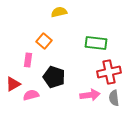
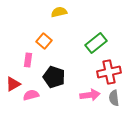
green rectangle: rotated 45 degrees counterclockwise
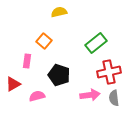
pink rectangle: moved 1 px left, 1 px down
black pentagon: moved 5 px right, 2 px up
pink semicircle: moved 6 px right, 1 px down
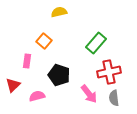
green rectangle: rotated 10 degrees counterclockwise
red triangle: moved 1 px down; rotated 14 degrees counterclockwise
pink arrow: moved 1 px left, 1 px up; rotated 60 degrees clockwise
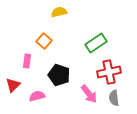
green rectangle: rotated 15 degrees clockwise
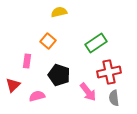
orange square: moved 4 px right
pink arrow: moved 1 px left, 2 px up
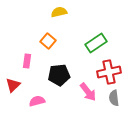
black pentagon: rotated 25 degrees counterclockwise
pink semicircle: moved 5 px down
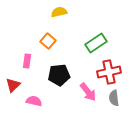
pink semicircle: moved 3 px left; rotated 28 degrees clockwise
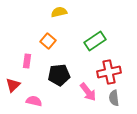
green rectangle: moved 1 px left, 2 px up
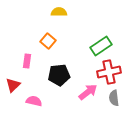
yellow semicircle: rotated 14 degrees clockwise
green rectangle: moved 6 px right, 5 px down
pink arrow: rotated 90 degrees counterclockwise
